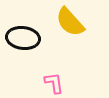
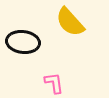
black ellipse: moved 4 px down
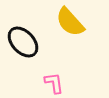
black ellipse: rotated 40 degrees clockwise
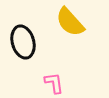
black ellipse: rotated 28 degrees clockwise
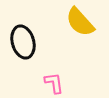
yellow semicircle: moved 10 px right
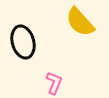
pink L-shape: rotated 30 degrees clockwise
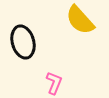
yellow semicircle: moved 2 px up
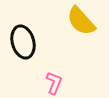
yellow semicircle: moved 1 px right, 1 px down
